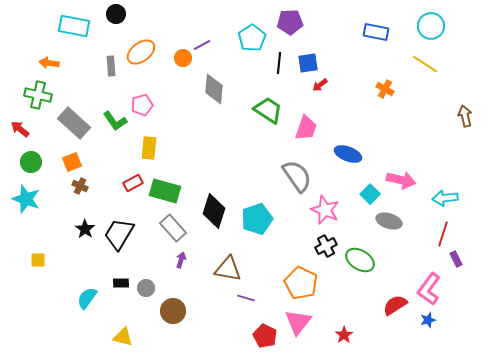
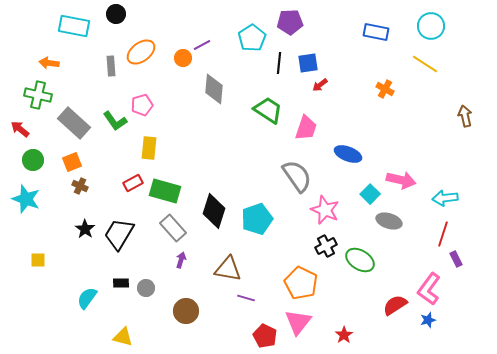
green circle at (31, 162): moved 2 px right, 2 px up
brown circle at (173, 311): moved 13 px right
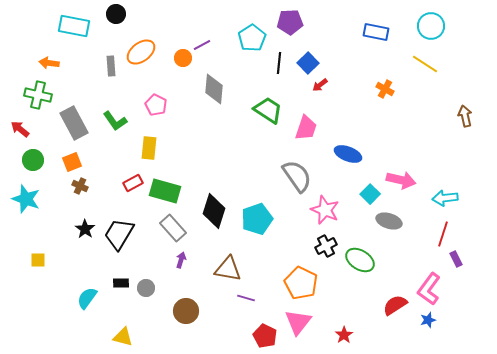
blue square at (308, 63): rotated 35 degrees counterclockwise
pink pentagon at (142, 105): moved 14 px right; rotated 30 degrees counterclockwise
gray rectangle at (74, 123): rotated 20 degrees clockwise
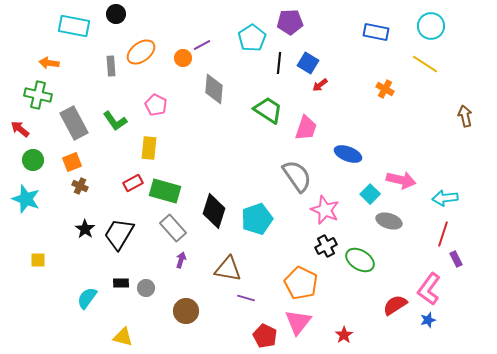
blue square at (308, 63): rotated 15 degrees counterclockwise
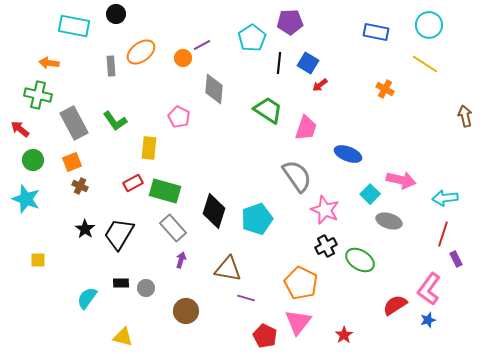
cyan circle at (431, 26): moved 2 px left, 1 px up
pink pentagon at (156, 105): moved 23 px right, 12 px down
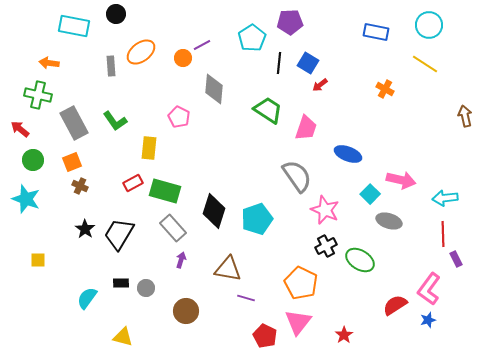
red line at (443, 234): rotated 20 degrees counterclockwise
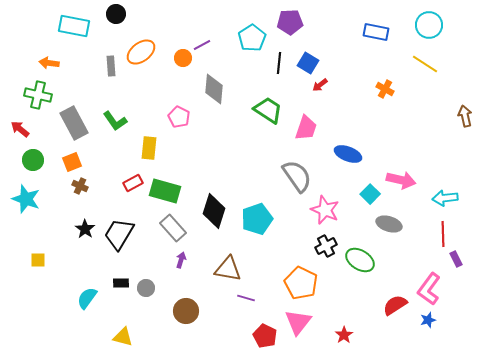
gray ellipse at (389, 221): moved 3 px down
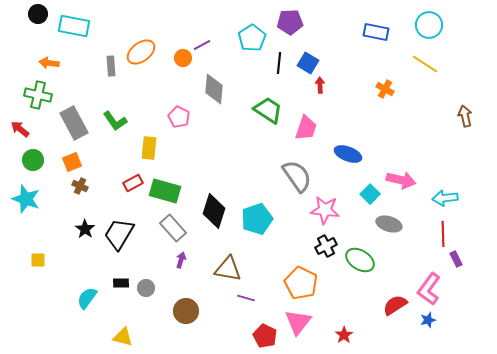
black circle at (116, 14): moved 78 px left
red arrow at (320, 85): rotated 126 degrees clockwise
pink star at (325, 210): rotated 16 degrees counterclockwise
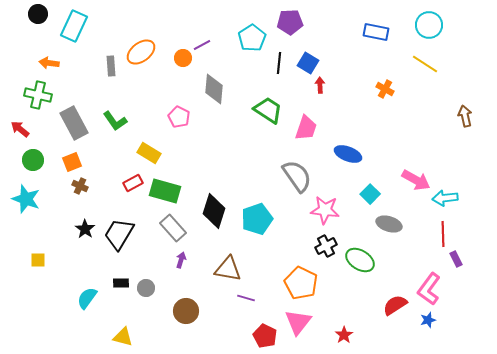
cyan rectangle at (74, 26): rotated 76 degrees counterclockwise
yellow rectangle at (149, 148): moved 5 px down; rotated 65 degrees counterclockwise
pink arrow at (401, 180): moved 15 px right; rotated 16 degrees clockwise
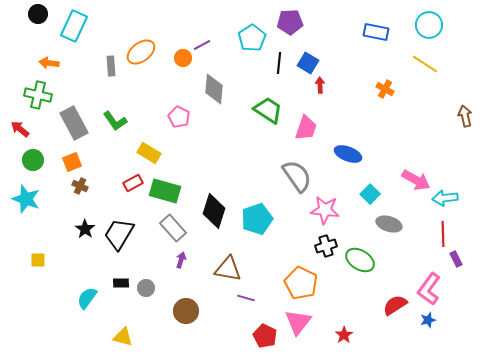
black cross at (326, 246): rotated 10 degrees clockwise
